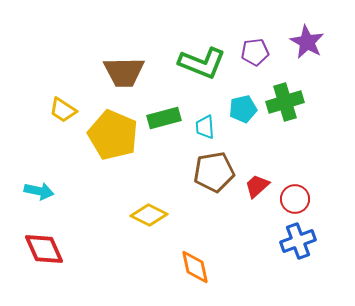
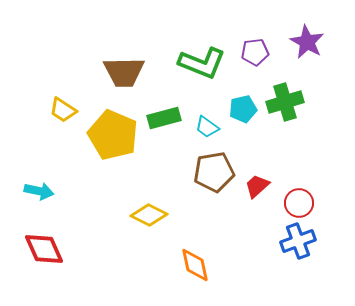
cyan trapezoid: moved 2 px right; rotated 50 degrees counterclockwise
red circle: moved 4 px right, 4 px down
orange diamond: moved 2 px up
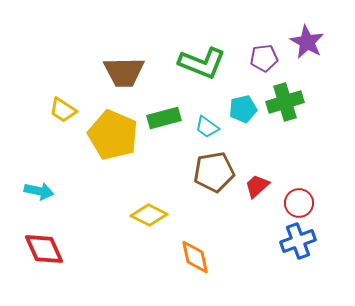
purple pentagon: moved 9 px right, 6 px down
orange diamond: moved 8 px up
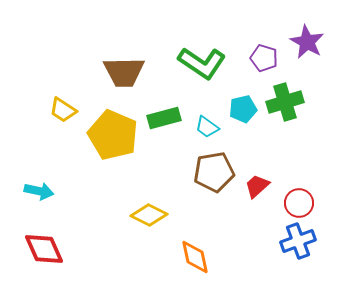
purple pentagon: rotated 24 degrees clockwise
green L-shape: rotated 12 degrees clockwise
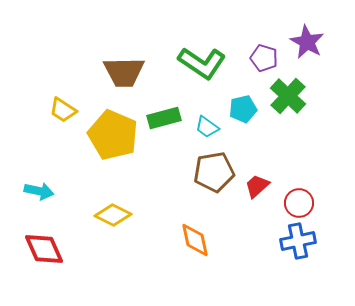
green cross: moved 3 px right, 6 px up; rotated 30 degrees counterclockwise
yellow diamond: moved 36 px left
blue cross: rotated 8 degrees clockwise
orange diamond: moved 17 px up
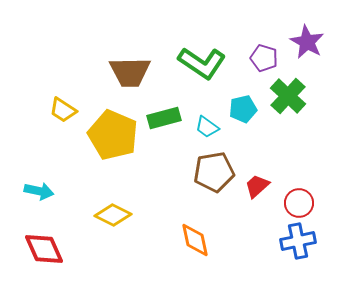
brown trapezoid: moved 6 px right
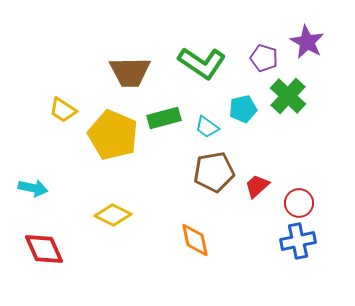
cyan arrow: moved 6 px left, 3 px up
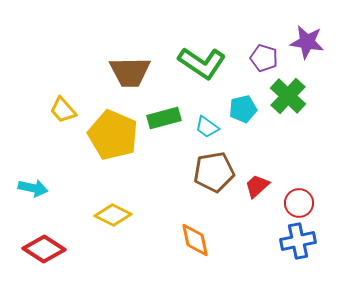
purple star: rotated 20 degrees counterclockwise
yellow trapezoid: rotated 16 degrees clockwise
red diamond: rotated 33 degrees counterclockwise
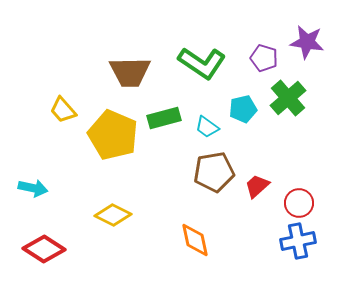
green cross: moved 2 px down; rotated 6 degrees clockwise
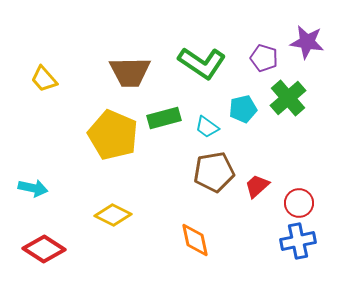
yellow trapezoid: moved 19 px left, 31 px up
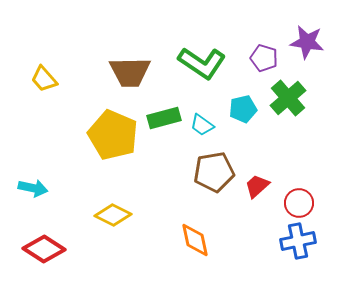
cyan trapezoid: moved 5 px left, 2 px up
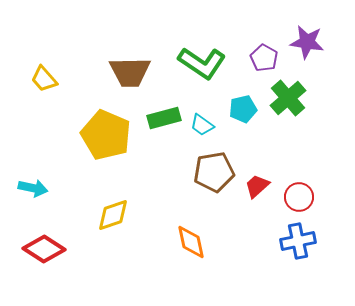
purple pentagon: rotated 12 degrees clockwise
yellow pentagon: moved 7 px left
red circle: moved 6 px up
yellow diamond: rotated 45 degrees counterclockwise
orange diamond: moved 4 px left, 2 px down
